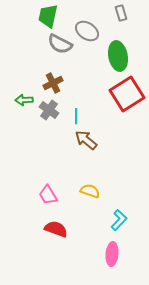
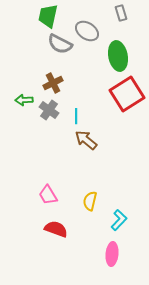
yellow semicircle: moved 10 px down; rotated 96 degrees counterclockwise
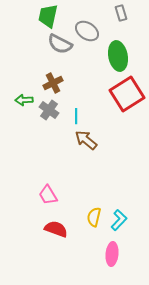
yellow semicircle: moved 4 px right, 16 px down
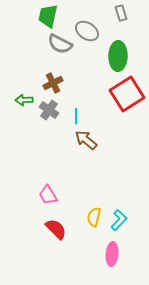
green ellipse: rotated 12 degrees clockwise
red semicircle: rotated 25 degrees clockwise
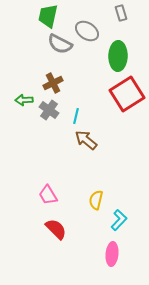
cyan line: rotated 14 degrees clockwise
yellow semicircle: moved 2 px right, 17 px up
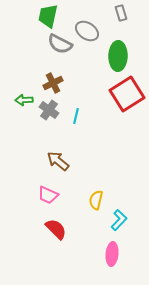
brown arrow: moved 28 px left, 21 px down
pink trapezoid: rotated 35 degrees counterclockwise
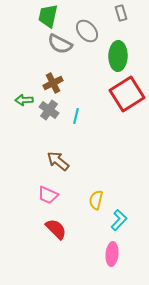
gray ellipse: rotated 15 degrees clockwise
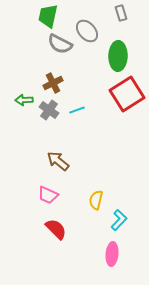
cyan line: moved 1 px right, 6 px up; rotated 56 degrees clockwise
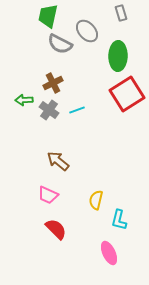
cyan L-shape: rotated 150 degrees clockwise
pink ellipse: moved 3 px left, 1 px up; rotated 30 degrees counterclockwise
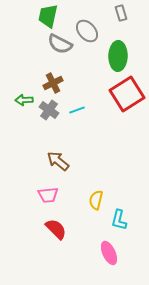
pink trapezoid: rotated 30 degrees counterclockwise
